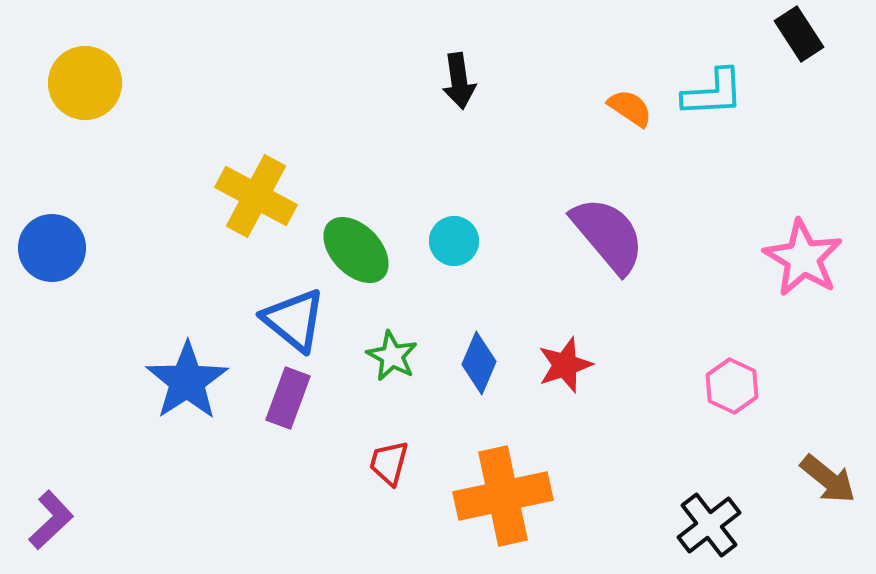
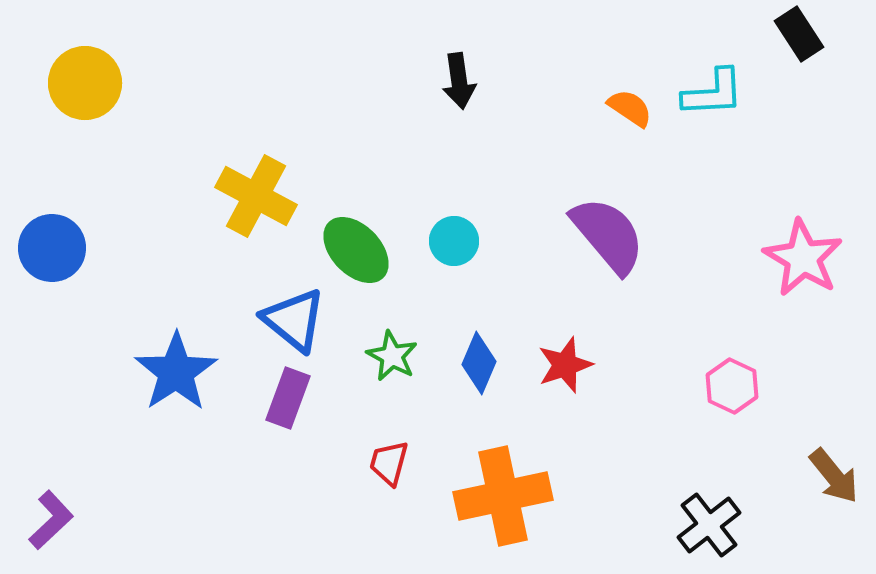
blue star: moved 11 px left, 9 px up
brown arrow: moved 6 px right, 3 px up; rotated 12 degrees clockwise
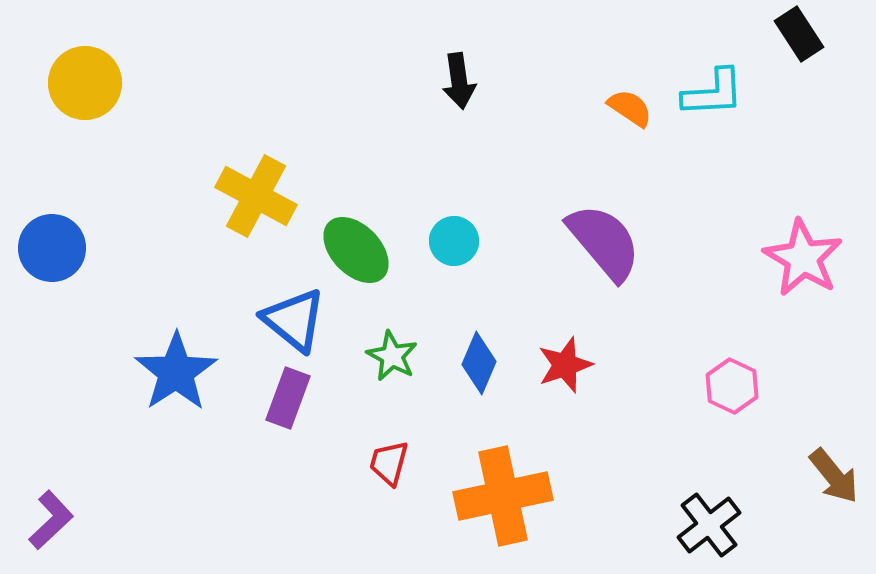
purple semicircle: moved 4 px left, 7 px down
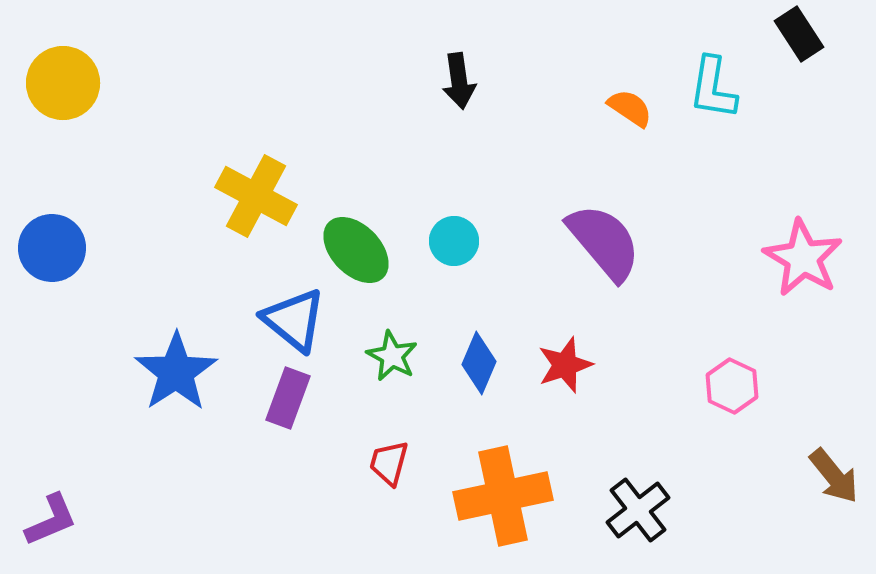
yellow circle: moved 22 px left
cyan L-shape: moved 5 px up; rotated 102 degrees clockwise
purple L-shape: rotated 20 degrees clockwise
black cross: moved 71 px left, 15 px up
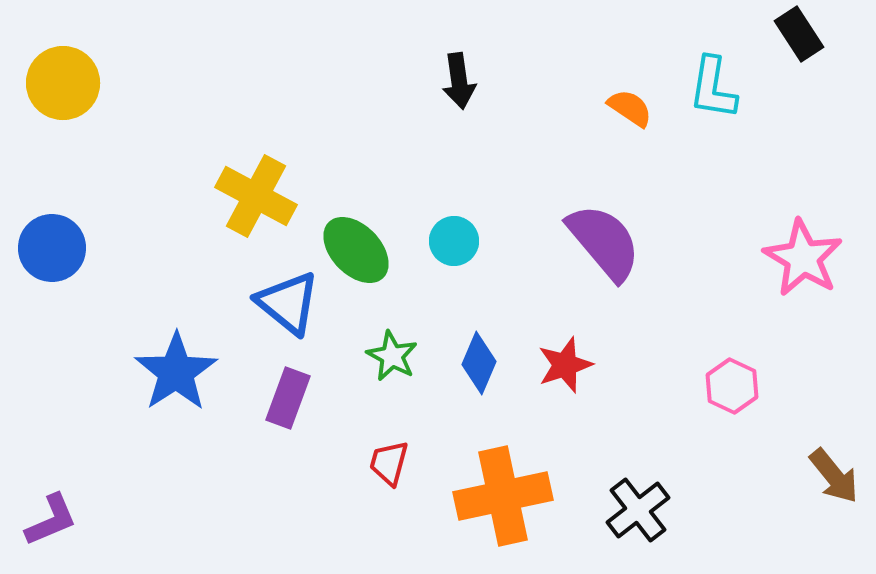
blue triangle: moved 6 px left, 17 px up
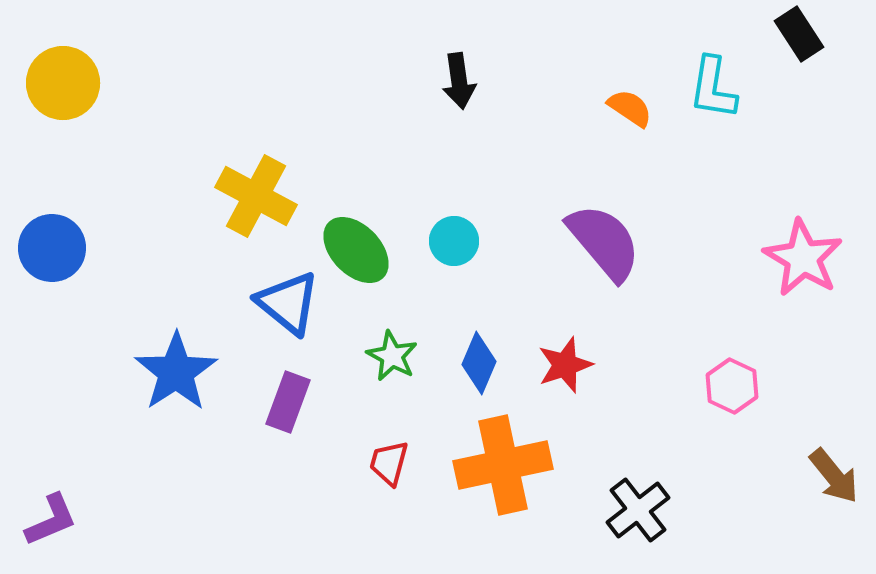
purple rectangle: moved 4 px down
orange cross: moved 31 px up
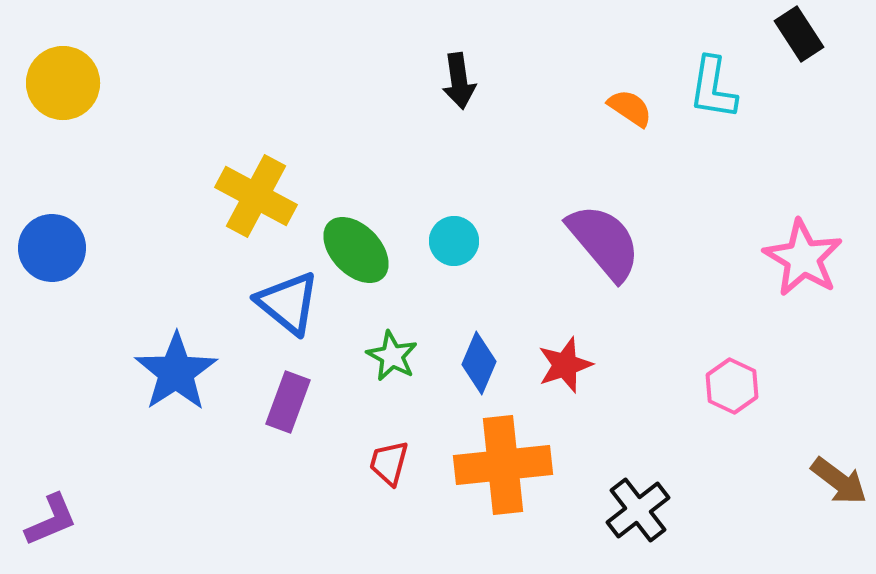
orange cross: rotated 6 degrees clockwise
brown arrow: moved 5 px right, 5 px down; rotated 14 degrees counterclockwise
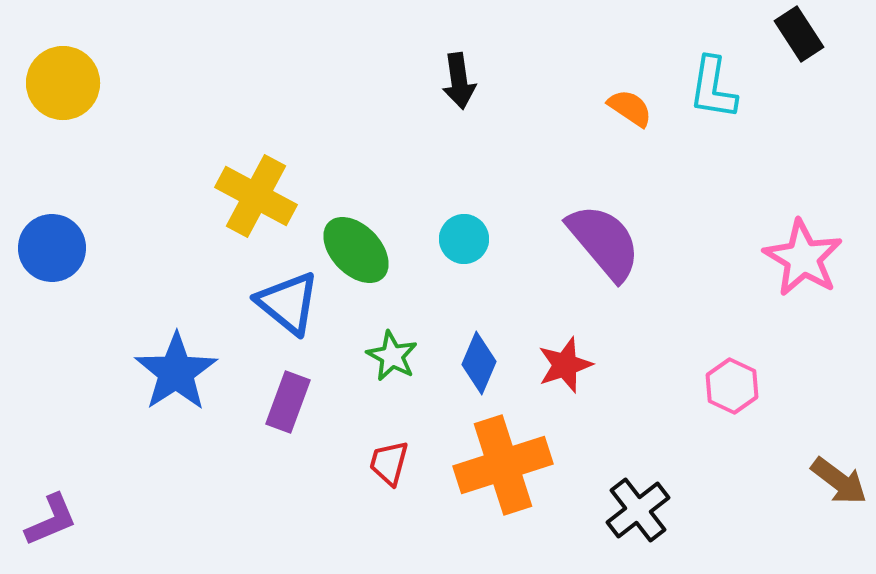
cyan circle: moved 10 px right, 2 px up
orange cross: rotated 12 degrees counterclockwise
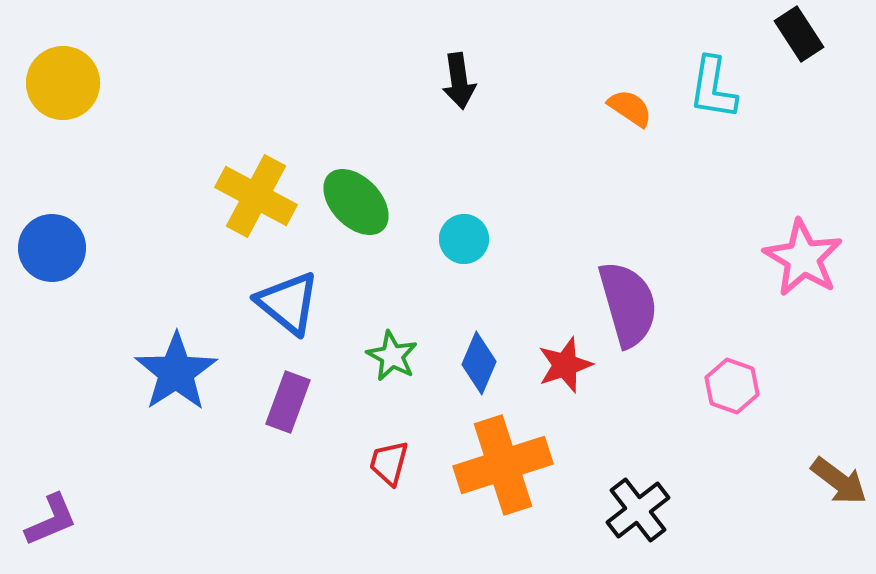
purple semicircle: moved 24 px right, 62 px down; rotated 24 degrees clockwise
green ellipse: moved 48 px up
pink hexagon: rotated 6 degrees counterclockwise
